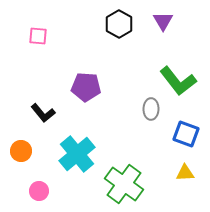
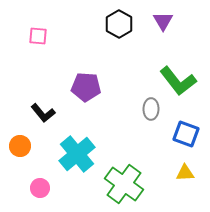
orange circle: moved 1 px left, 5 px up
pink circle: moved 1 px right, 3 px up
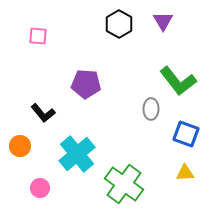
purple pentagon: moved 3 px up
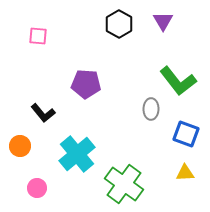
pink circle: moved 3 px left
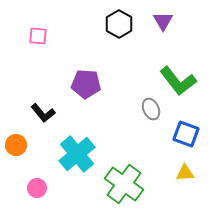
gray ellipse: rotated 25 degrees counterclockwise
orange circle: moved 4 px left, 1 px up
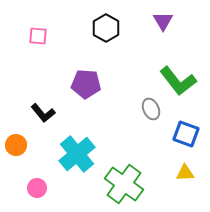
black hexagon: moved 13 px left, 4 px down
